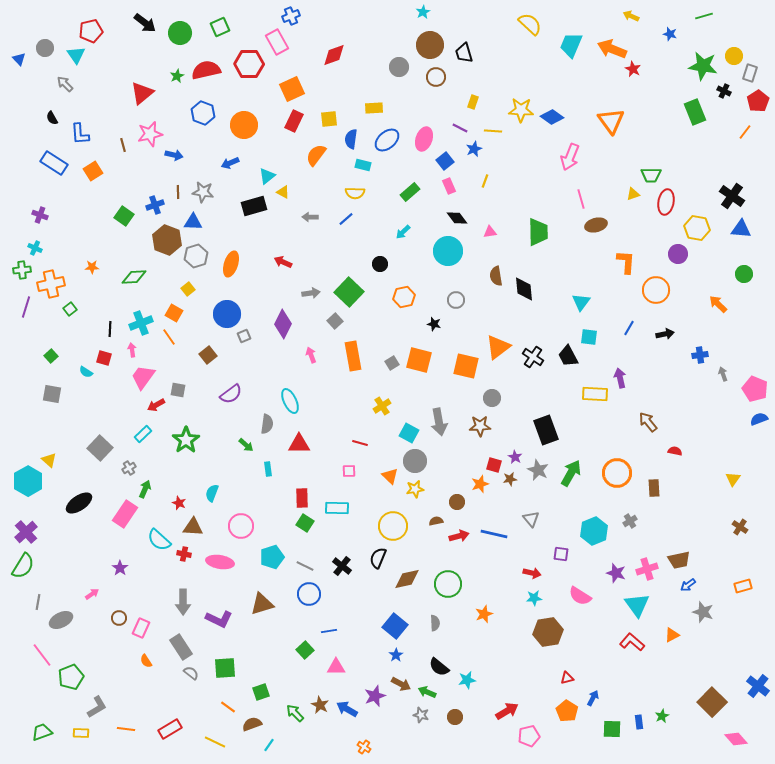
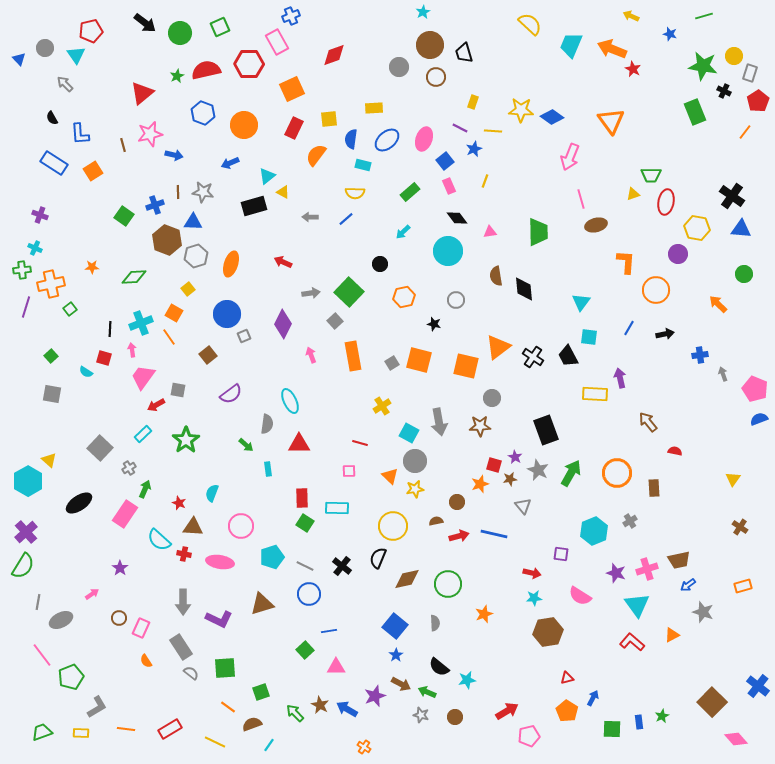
red rectangle at (294, 121): moved 7 px down
gray triangle at (531, 519): moved 8 px left, 13 px up
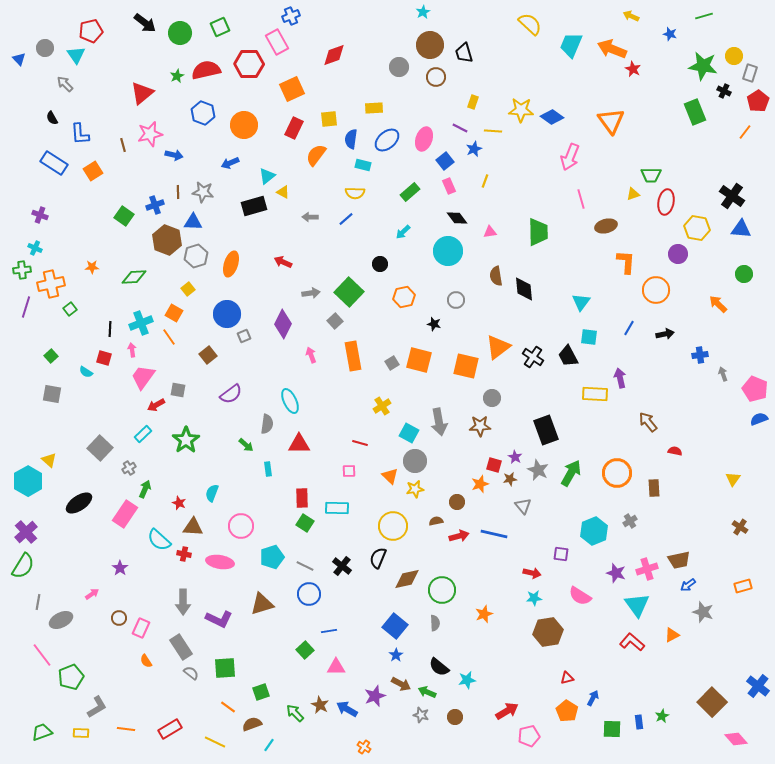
brown ellipse at (596, 225): moved 10 px right, 1 px down
green circle at (448, 584): moved 6 px left, 6 px down
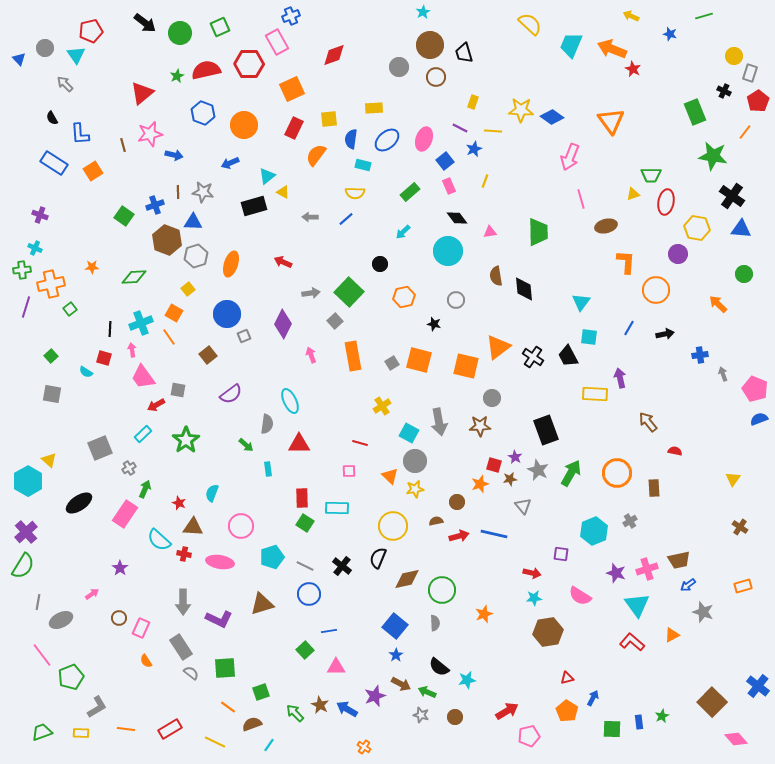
green star at (703, 66): moved 10 px right, 90 px down
pink trapezoid at (143, 377): rotated 72 degrees counterclockwise
gray square at (100, 448): rotated 25 degrees clockwise
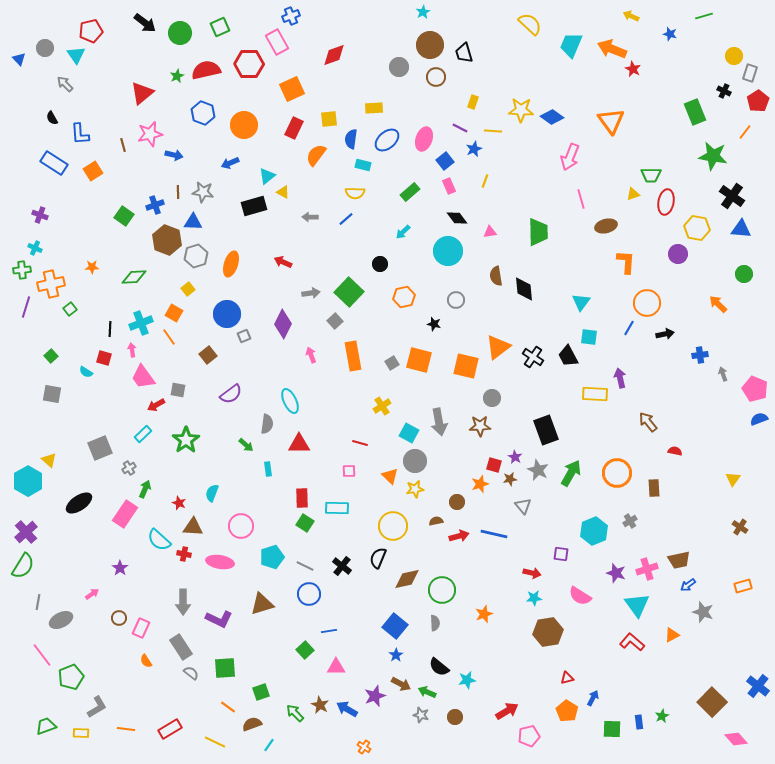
orange circle at (656, 290): moved 9 px left, 13 px down
green trapezoid at (42, 732): moved 4 px right, 6 px up
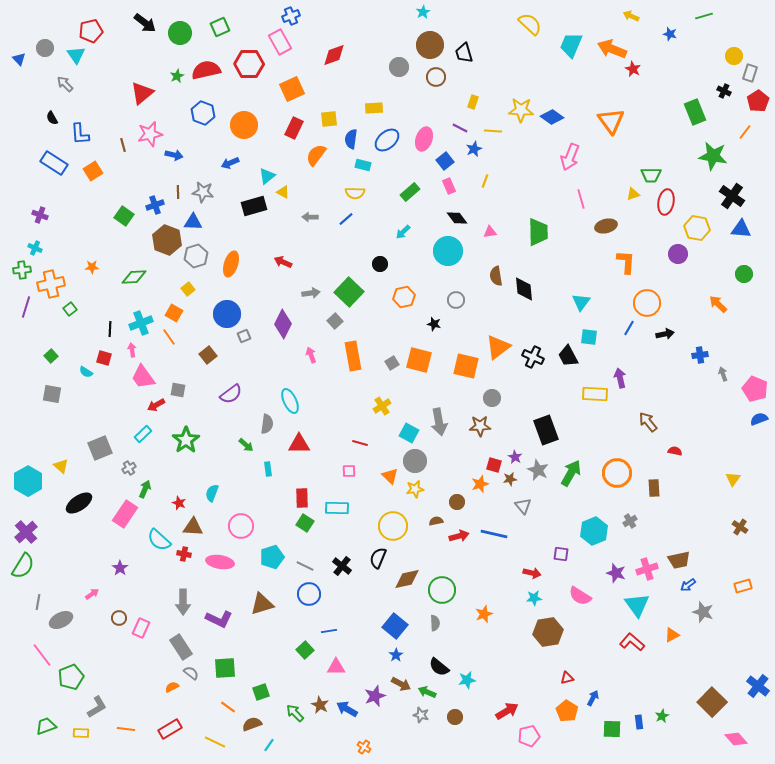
pink rectangle at (277, 42): moved 3 px right
black cross at (533, 357): rotated 10 degrees counterclockwise
yellow triangle at (49, 460): moved 12 px right, 6 px down
orange semicircle at (146, 661): moved 26 px right, 26 px down; rotated 96 degrees clockwise
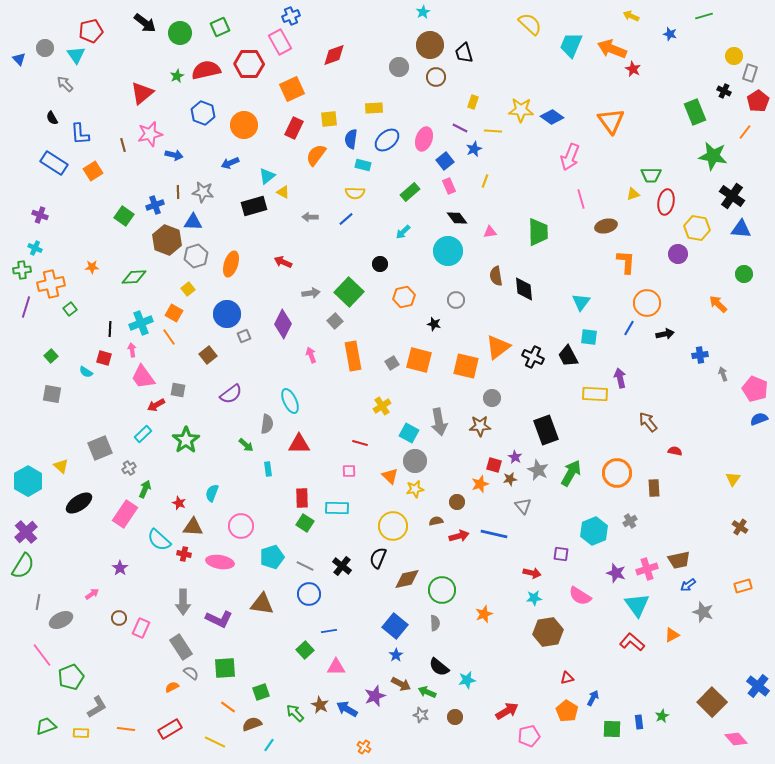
brown triangle at (262, 604): rotated 25 degrees clockwise
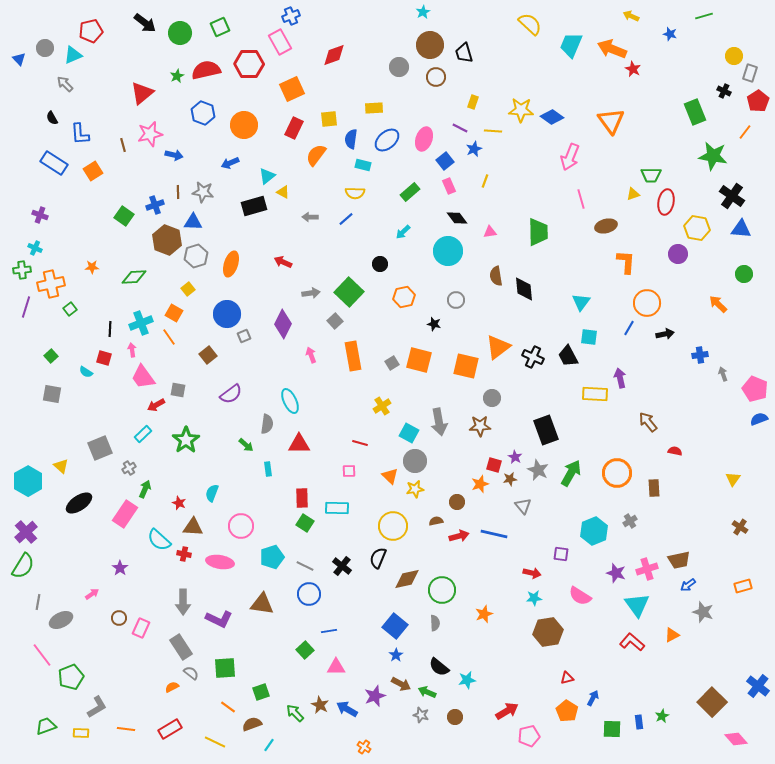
cyan triangle at (76, 55): moved 3 px left; rotated 42 degrees clockwise
